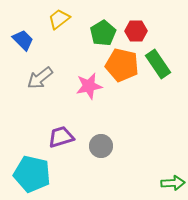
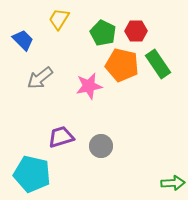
yellow trapezoid: rotated 20 degrees counterclockwise
green pentagon: rotated 15 degrees counterclockwise
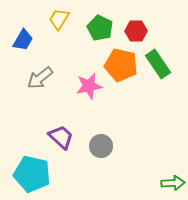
green pentagon: moved 3 px left, 5 px up
blue trapezoid: rotated 75 degrees clockwise
orange pentagon: moved 1 px left
purple trapezoid: rotated 60 degrees clockwise
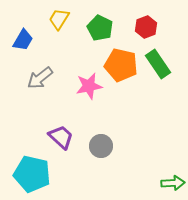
red hexagon: moved 10 px right, 4 px up; rotated 20 degrees counterclockwise
